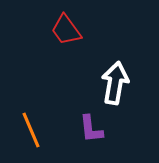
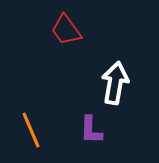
purple L-shape: moved 1 px down; rotated 8 degrees clockwise
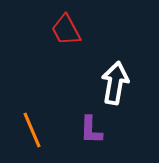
red trapezoid: rotated 8 degrees clockwise
orange line: moved 1 px right
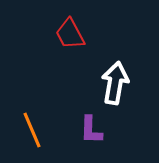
red trapezoid: moved 4 px right, 4 px down
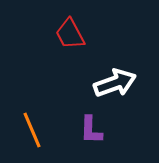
white arrow: rotated 60 degrees clockwise
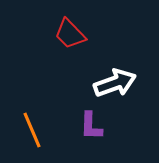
red trapezoid: rotated 16 degrees counterclockwise
purple L-shape: moved 4 px up
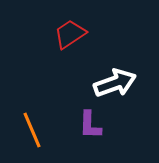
red trapezoid: rotated 100 degrees clockwise
purple L-shape: moved 1 px left, 1 px up
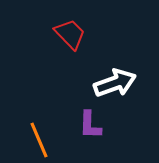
red trapezoid: rotated 80 degrees clockwise
orange line: moved 7 px right, 10 px down
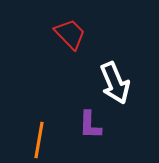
white arrow: rotated 87 degrees clockwise
orange line: rotated 33 degrees clockwise
